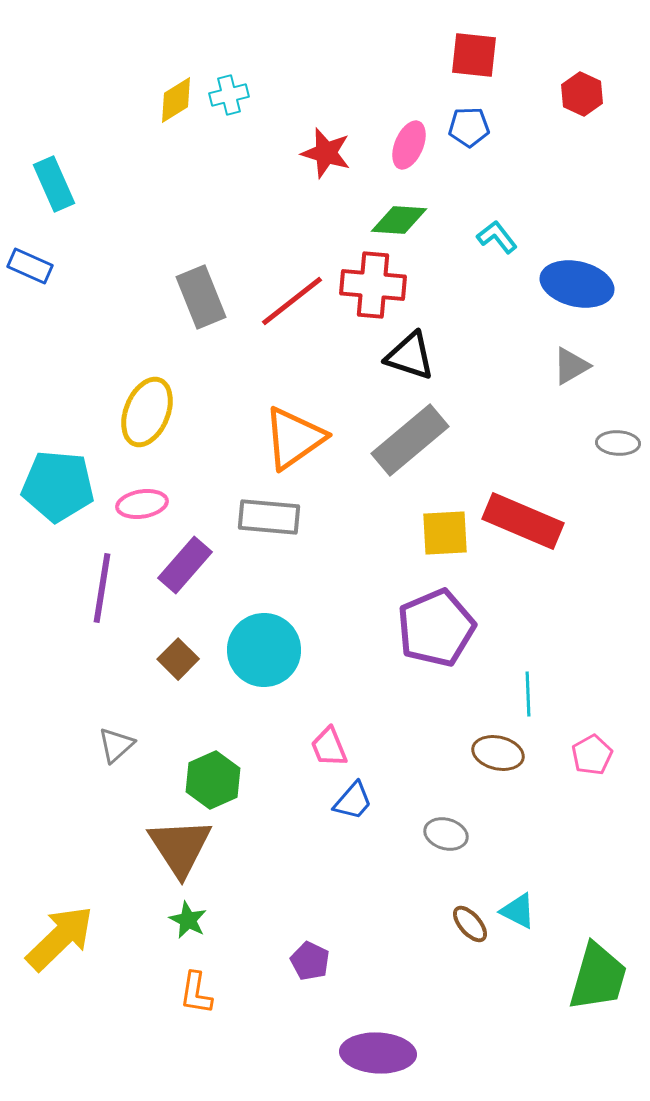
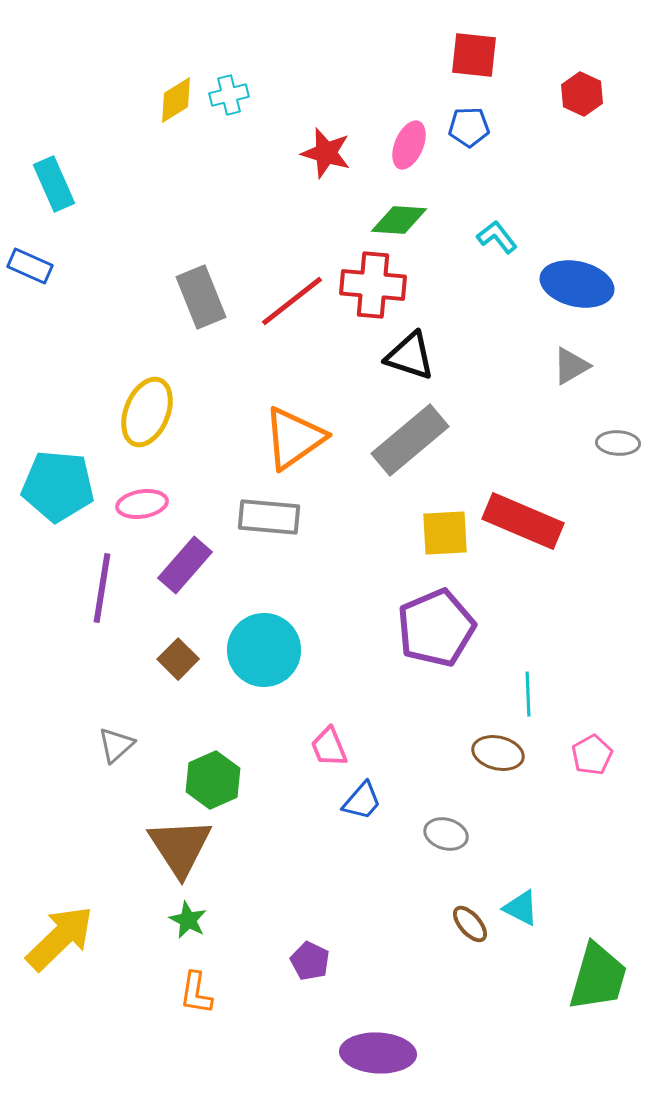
blue trapezoid at (353, 801): moved 9 px right
cyan triangle at (518, 911): moved 3 px right, 3 px up
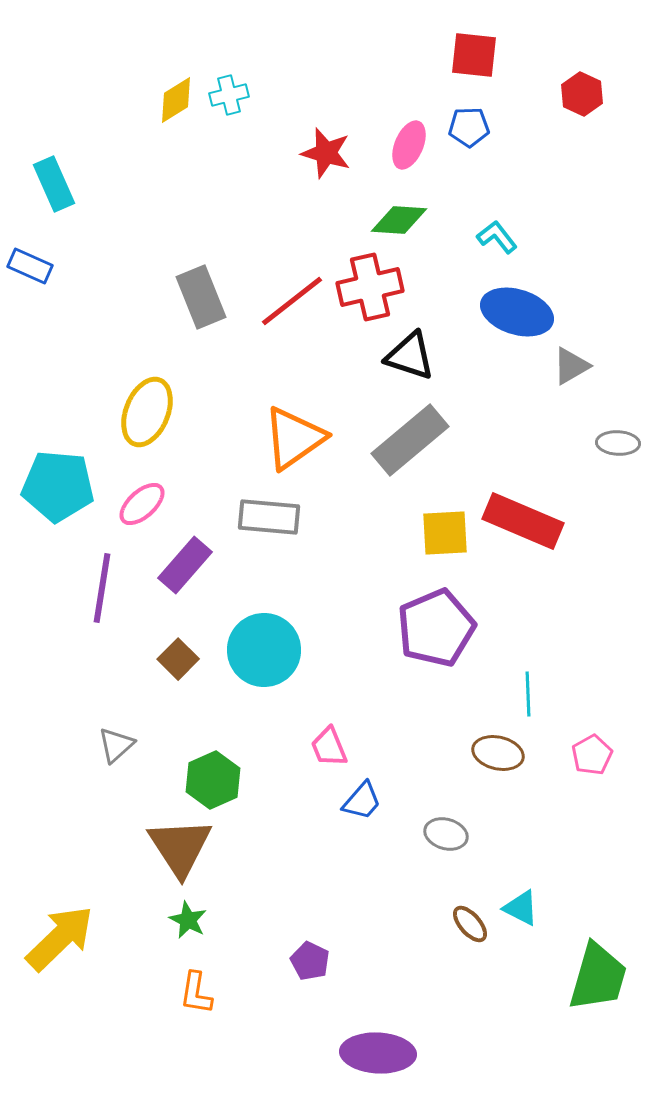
blue ellipse at (577, 284): moved 60 px left, 28 px down; rotated 4 degrees clockwise
red cross at (373, 285): moved 3 px left, 2 px down; rotated 18 degrees counterclockwise
pink ellipse at (142, 504): rotated 33 degrees counterclockwise
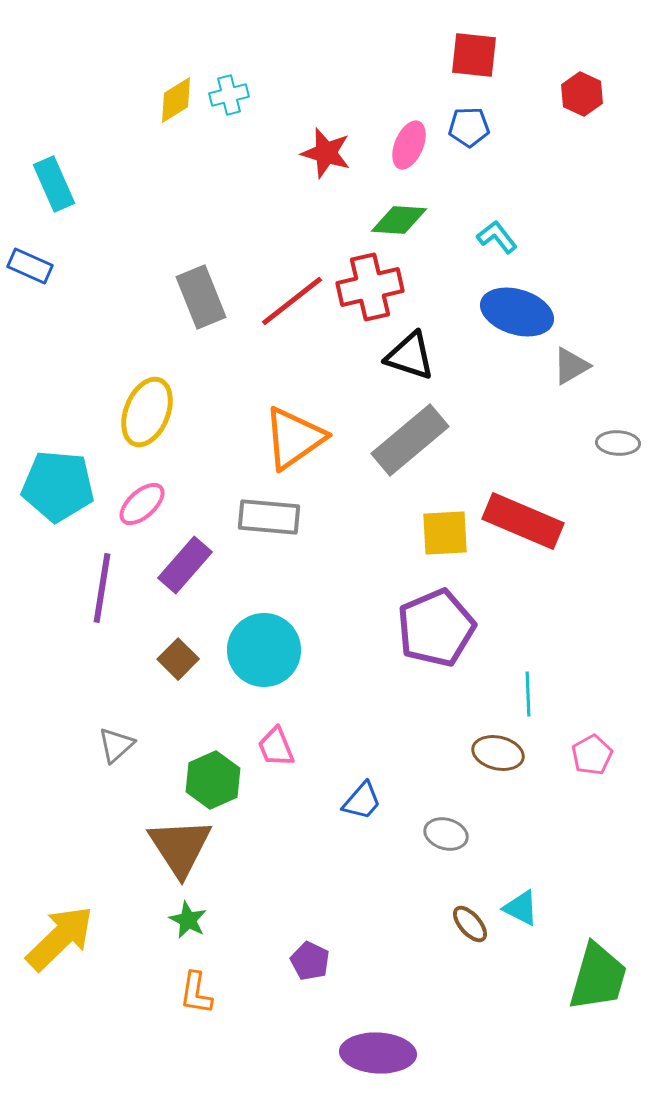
pink trapezoid at (329, 747): moved 53 px left
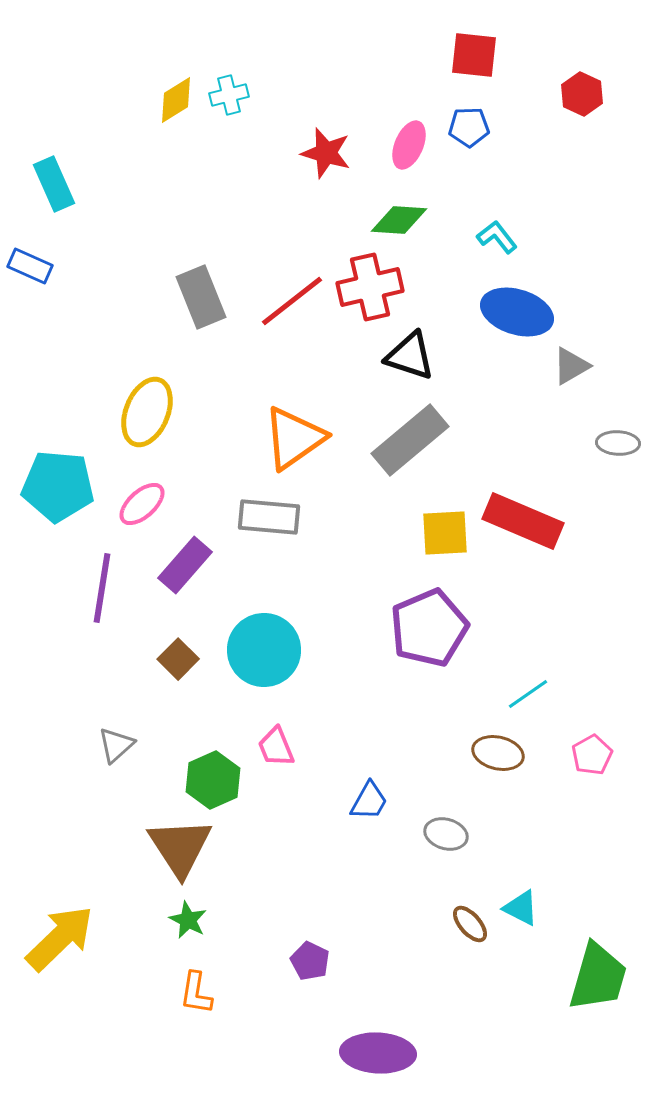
purple pentagon at (436, 628): moved 7 px left
cyan line at (528, 694): rotated 57 degrees clockwise
blue trapezoid at (362, 801): moved 7 px right; rotated 12 degrees counterclockwise
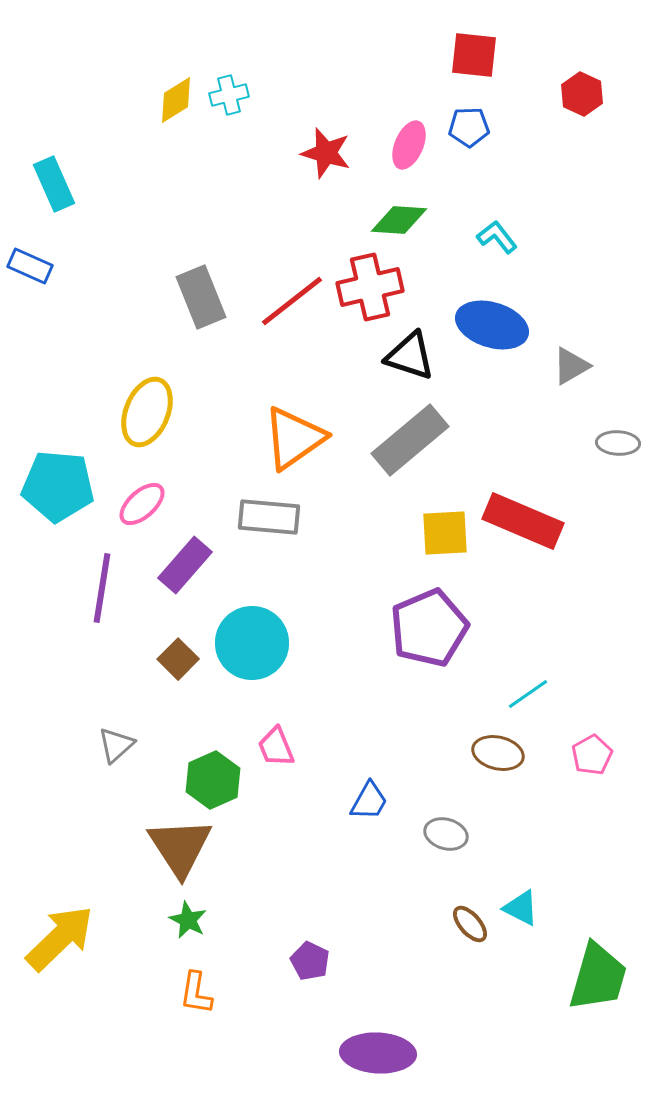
blue ellipse at (517, 312): moved 25 px left, 13 px down
cyan circle at (264, 650): moved 12 px left, 7 px up
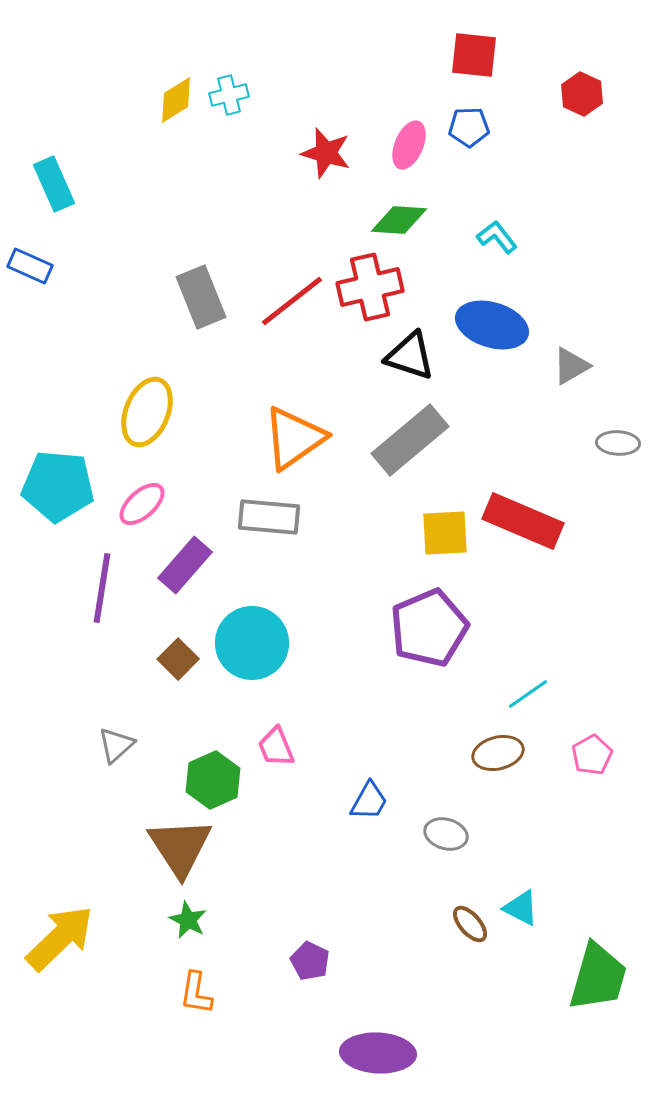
brown ellipse at (498, 753): rotated 27 degrees counterclockwise
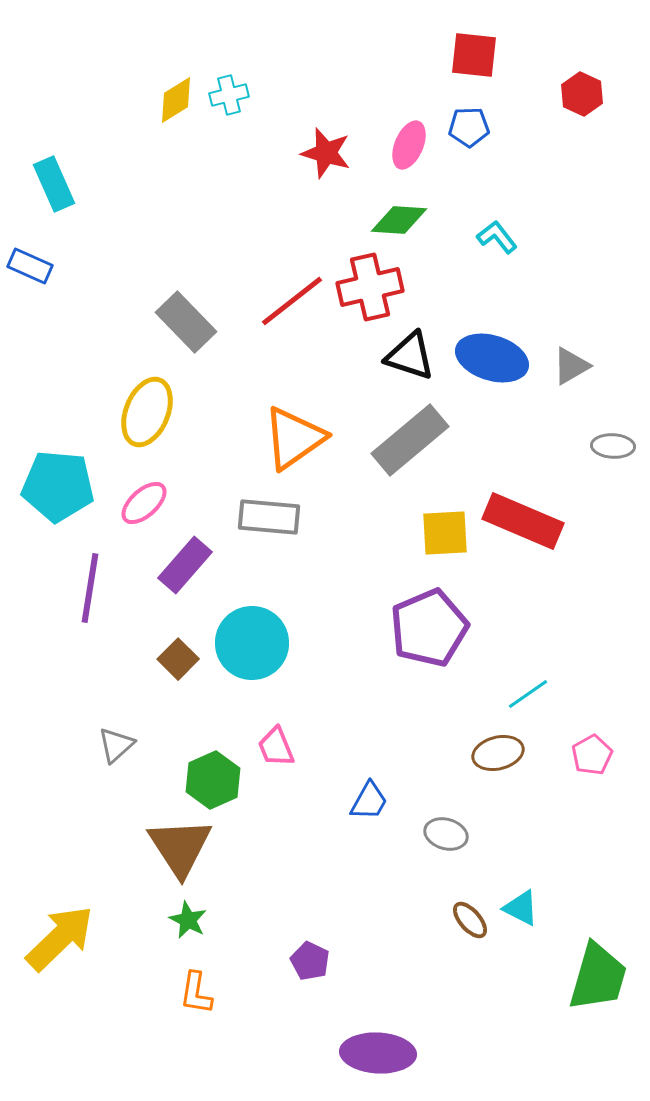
gray rectangle at (201, 297): moved 15 px left, 25 px down; rotated 22 degrees counterclockwise
blue ellipse at (492, 325): moved 33 px down
gray ellipse at (618, 443): moved 5 px left, 3 px down
pink ellipse at (142, 504): moved 2 px right, 1 px up
purple line at (102, 588): moved 12 px left
brown ellipse at (470, 924): moved 4 px up
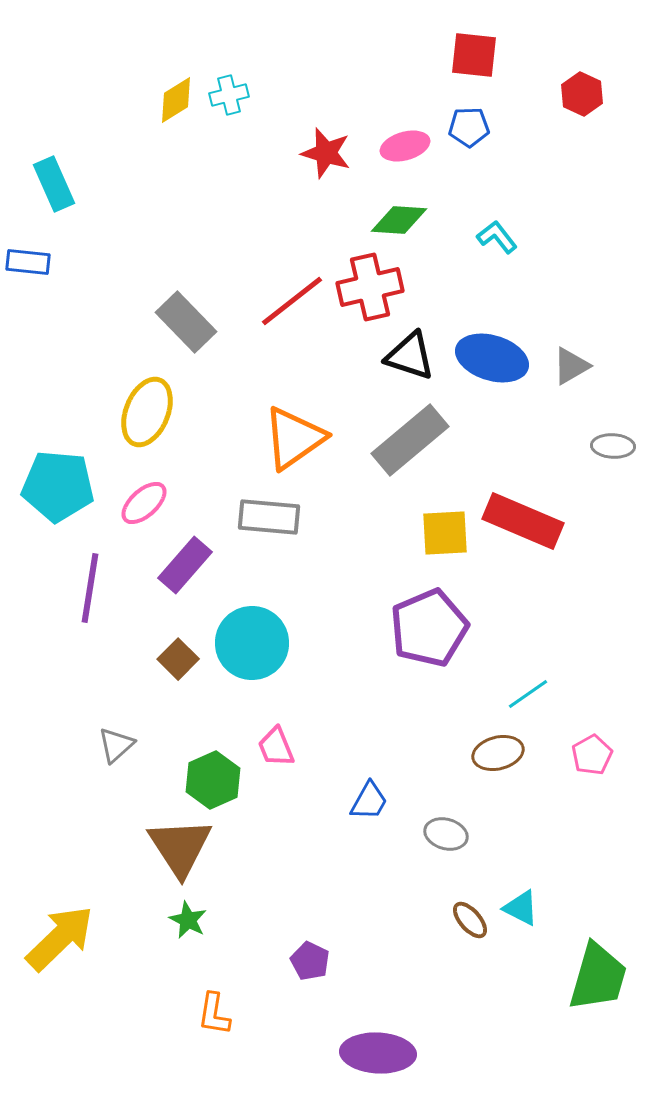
pink ellipse at (409, 145): moved 4 px left, 1 px down; rotated 51 degrees clockwise
blue rectangle at (30, 266): moved 2 px left, 4 px up; rotated 18 degrees counterclockwise
orange L-shape at (196, 993): moved 18 px right, 21 px down
